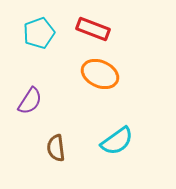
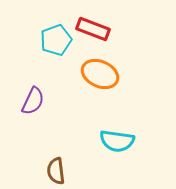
cyan pentagon: moved 17 px right, 7 px down
purple semicircle: moved 3 px right; rotated 8 degrees counterclockwise
cyan semicircle: rotated 44 degrees clockwise
brown semicircle: moved 23 px down
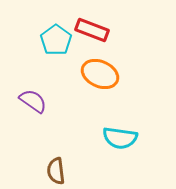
red rectangle: moved 1 px left, 1 px down
cyan pentagon: rotated 16 degrees counterclockwise
purple semicircle: rotated 80 degrees counterclockwise
cyan semicircle: moved 3 px right, 3 px up
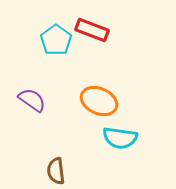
orange ellipse: moved 1 px left, 27 px down
purple semicircle: moved 1 px left, 1 px up
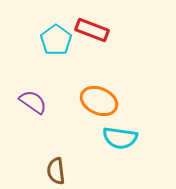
purple semicircle: moved 1 px right, 2 px down
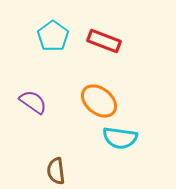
red rectangle: moved 12 px right, 11 px down
cyan pentagon: moved 3 px left, 4 px up
orange ellipse: rotated 15 degrees clockwise
